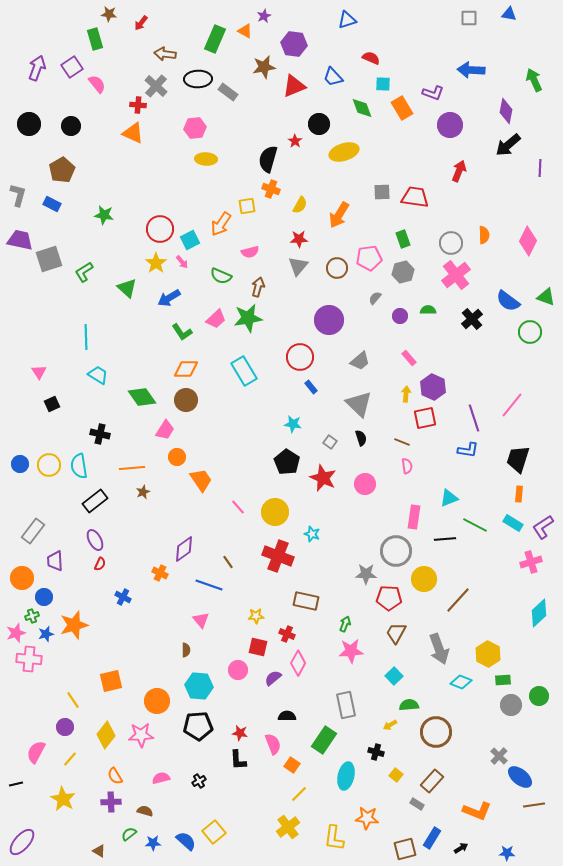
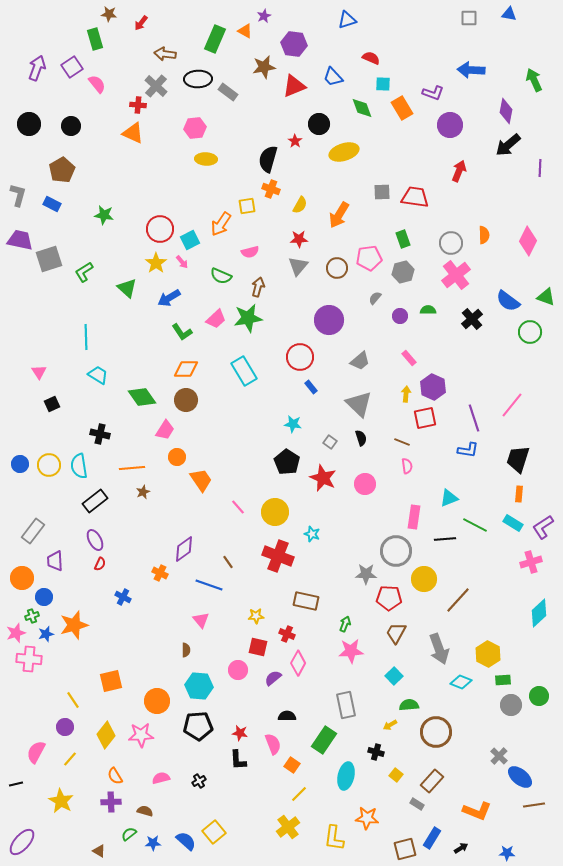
yellow star at (63, 799): moved 2 px left, 2 px down
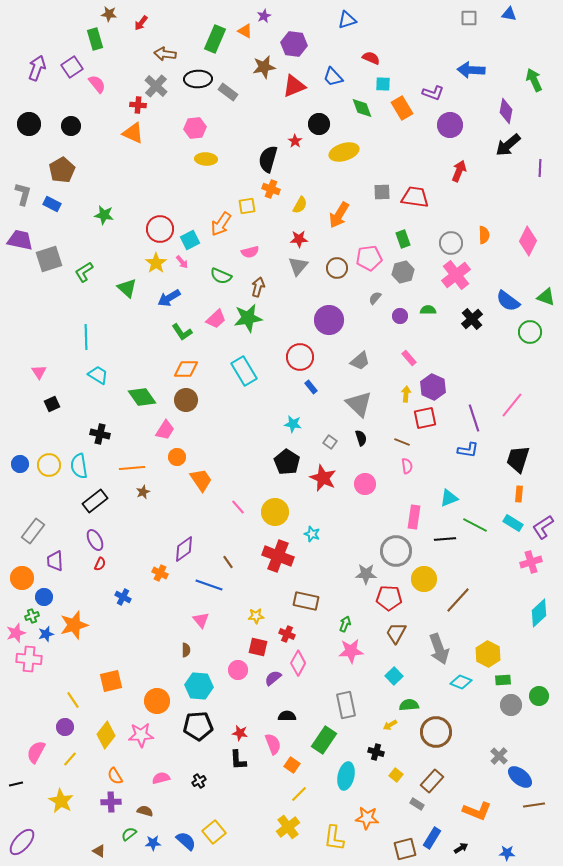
gray L-shape at (18, 195): moved 5 px right, 1 px up
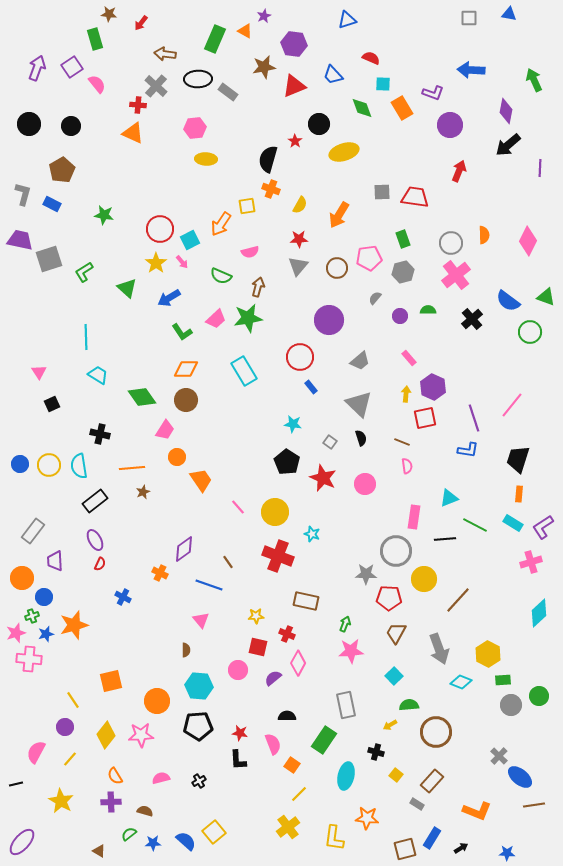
blue trapezoid at (333, 77): moved 2 px up
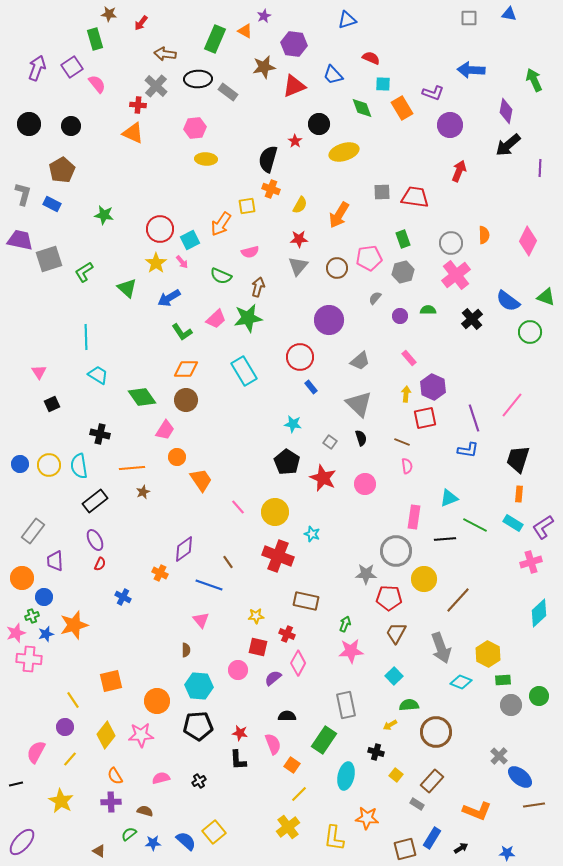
gray arrow at (439, 649): moved 2 px right, 1 px up
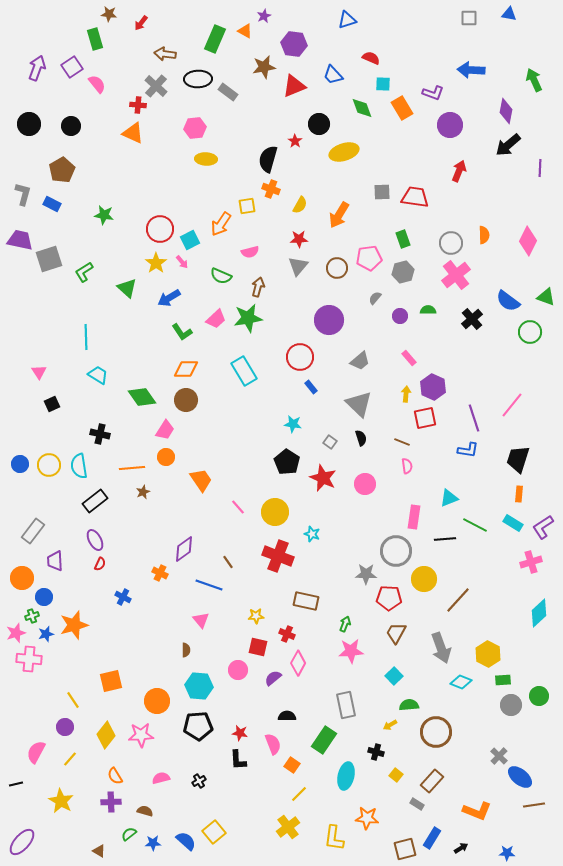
orange circle at (177, 457): moved 11 px left
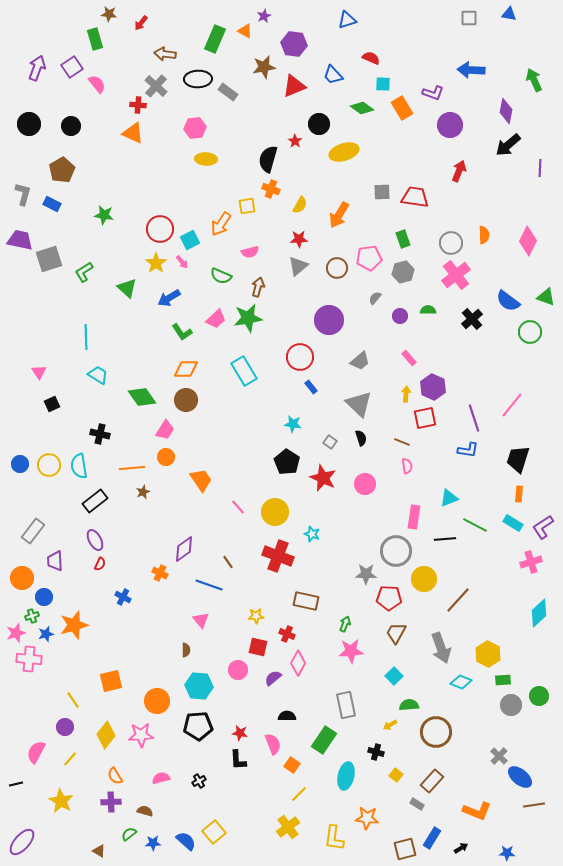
green diamond at (362, 108): rotated 35 degrees counterclockwise
gray triangle at (298, 266): rotated 10 degrees clockwise
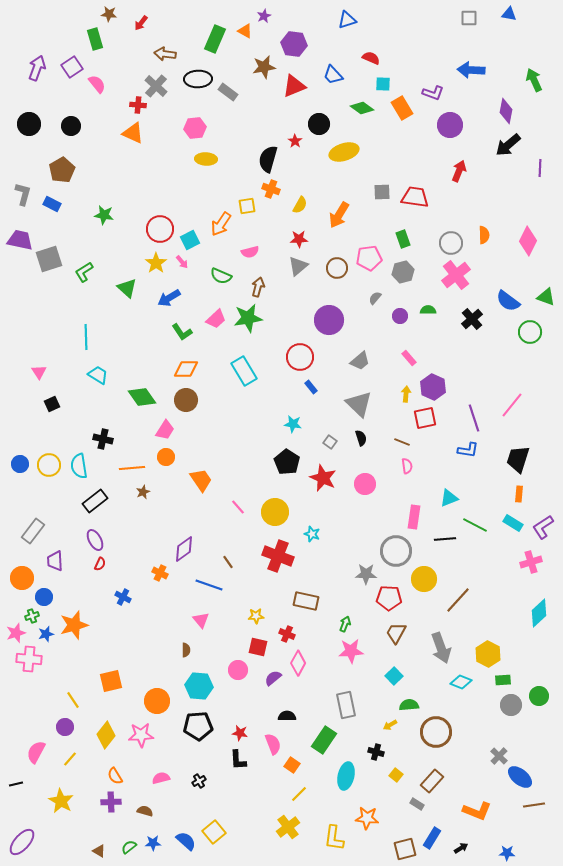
black cross at (100, 434): moved 3 px right, 5 px down
green semicircle at (129, 834): moved 13 px down
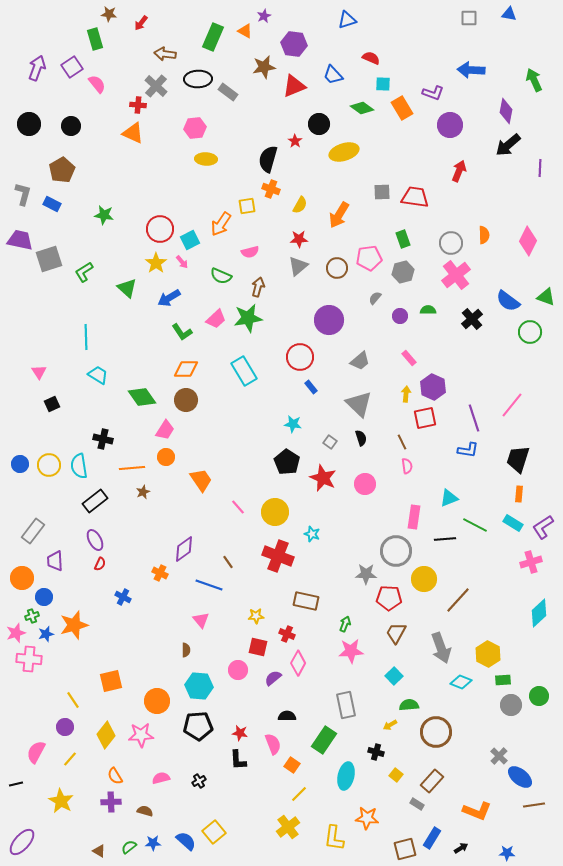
green rectangle at (215, 39): moved 2 px left, 2 px up
brown line at (402, 442): rotated 42 degrees clockwise
